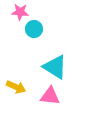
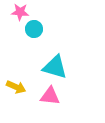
cyan triangle: rotated 16 degrees counterclockwise
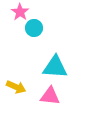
pink star: rotated 30 degrees clockwise
cyan circle: moved 1 px up
cyan triangle: rotated 12 degrees counterclockwise
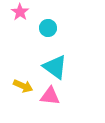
cyan circle: moved 14 px right
cyan triangle: rotated 32 degrees clockwise
yellow arrow: moved 7 px right, 1 px up
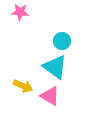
pink star: rotated 30 degrees counterclockwise
cyan circle: moved 14 px right, 13 px down
pink triangle: rotated 25 degrees clockwise
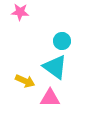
yellow arrow: moved 2 px right, 5 px up
pink triangle: moved 2 px down; rotated 30 degrees counterclockwise
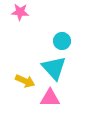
cyan triangle: moved 1 px left, 1 px down; rotated 12 degrees clockwise
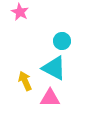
pink star: rotated 24 degrees clockwise
cyan triangle: rotated 20 degrees counterclockwise
yellow arrow: rotated 138 degrees counterclockwise
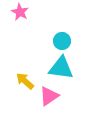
cyan triangle: moved 7 px right; rotated 20 degrees counterclockwise
yellow arrow: rotated 24 degrees counterclockwise
pink triangle: moved 1 px left, 2 px up; rotated 35 degrees counterclockwise
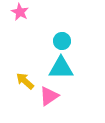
cyan triangle: rotated 8 degrees counterclockwise
